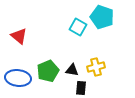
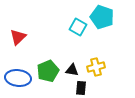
red triangle: moved 1 px left, 1 px down; rotated 36 degrees clockwise
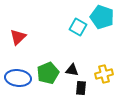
yellow cross: moved 8 px right, 7 px down
green pentagon: moved 2 px down
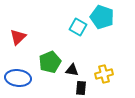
green pentagon: moved 2 px right, 11 px up
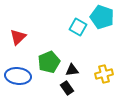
green pentagon: moved 1 px left
black triangle: rotated 16 degrees counterclockwise
blue ellipse: moved 2 px up
black rectangle: moved 14 px left; rotated 40 degrees counterclockwise
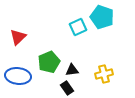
cyan square: rotated 36 degrees clockwise
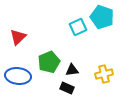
black rectangle: rotated 32 degrees counterclockwise
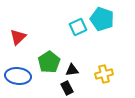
cyan pentagon: moved 2 px down
green pentagon: rotated 10 degrees counterclockwise
black rectangle: rotated 40 degrees clockwise
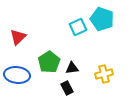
black triangle: moved 2 px up
blue ellipse: moved 1 px left, 1 px up
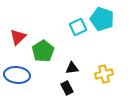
green pentagon: moved 6 px left, 11 px up
